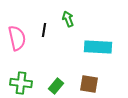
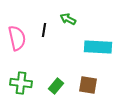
green arrow: rotated 42 degrees counterclockwise
brown square: moved 1 px left, 1 px down
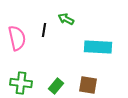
green arrow: moved 2 px left
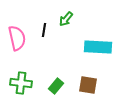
green arrow: rotated 77 degrees counterclockwise
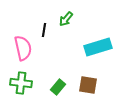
pink semicircle: moved 6 px right, 10 px down
cyan rectangle: rotated 20 degrees counterclockwise
green rectangle: moved 2 px right, 1 px down
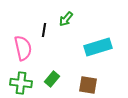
green rectangle: moved 6 px left, 8 px up
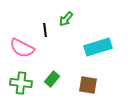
black line: moved 1 px right; rotated 16 degrees counterclockwise
pink semicircle: moved 1 px left; rotated 130 degrees clockwise
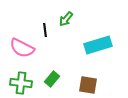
cyan rectangle: moved 2 px up
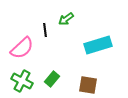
green arrow: rotated 14 degrees clockwise
pink semicircle: rotated 70 degrees counterclockwise
green cross: moved 1 px right, 2 px up; rotated 20 degrees clockwise
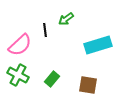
pink semicircle: moved 2 px left, 3 px up
green cross: moved 4 px left, 6 px up
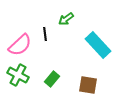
black line: moved 4 px down
cyan rectangle: rotated 64 degrees clockwise
